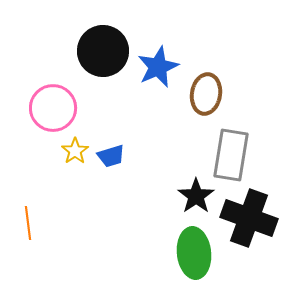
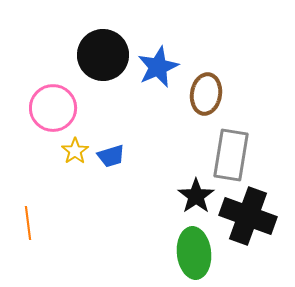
black circle: moved 4 px down
black cross: moved 1 px left, 2 px up
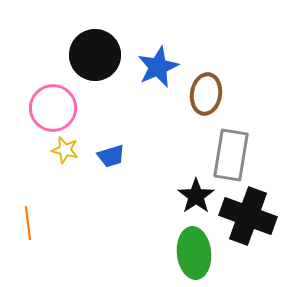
black circle: moved 8 px left
yellow star: moved 10 px left, 1 px up; rotated 24 degrees counterclockwise
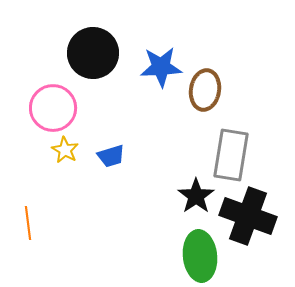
black circle: moved 2 px left, 2 px up
blue star: moved 3 px right; rotated 21 degrees clockwise
brown ellipse: moved 1 px left, 4 px up
yellow star: rotated 16 degrees clockwise
green ellipse: moved 6 px right, 3 px down
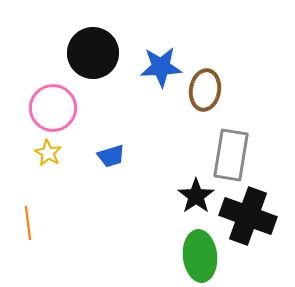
yellow star: moved 17 px left, 3 px down
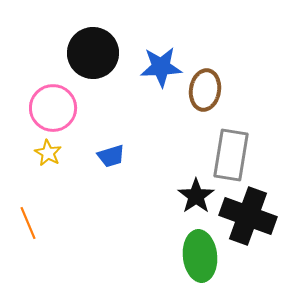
orange line: rotated 16 degrees counterclockwise
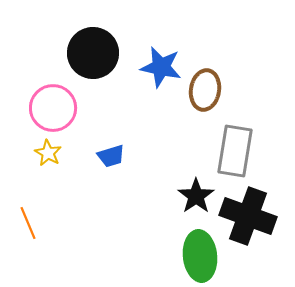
blue star: rotated 15 degrees clockwise
gray rectangle: moved 4 px right, 4 px up
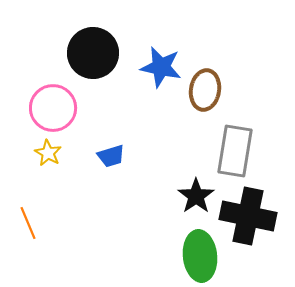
black cross: rotated 8 degrees counterclockwise
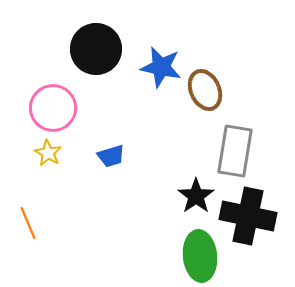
black circle: moved 3 px right, 4 px up
brown ellipse: rotated 33 degrees counterclockwise
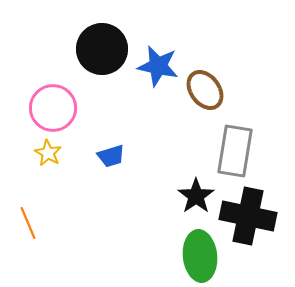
black circle: moved 6 px right
blue star: moved 3 px left, 1 px up
brown ellipse: rotated 12 degrees counterclockwise
